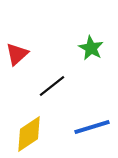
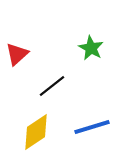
yellow diamond: moved 7 px right, 2 px up
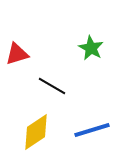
red triangle: rotated 25 degrees clockwise
black line: rotated 68 degrees clockwise
blue line: moved 3 px down
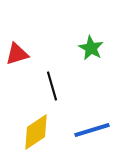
black line: rotated 44 degrees clockwise
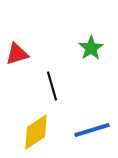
green star: rotated 10 degrees clockwise
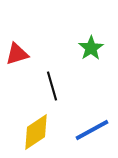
blue line: rotated 12 degrees counterclockwise
